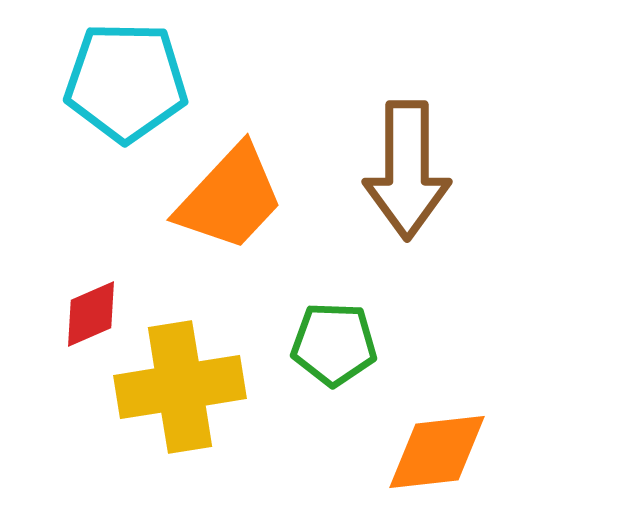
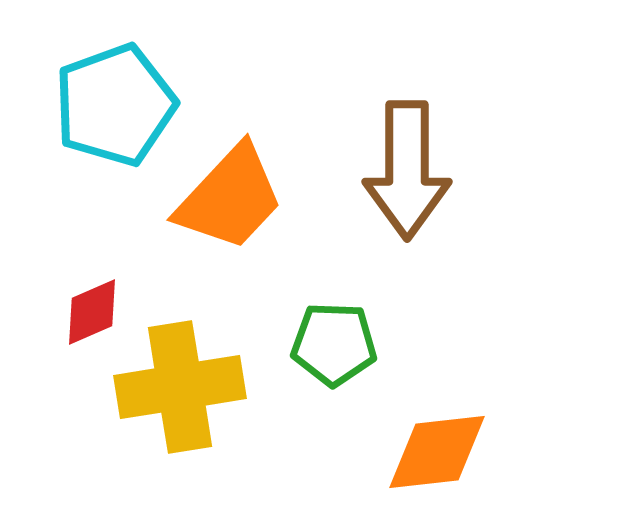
cyan pentagon: moved 11 px left, 23 px down; rotated 21 degrees counterclockwise
red diamond: moved 1 px right, 2 px up
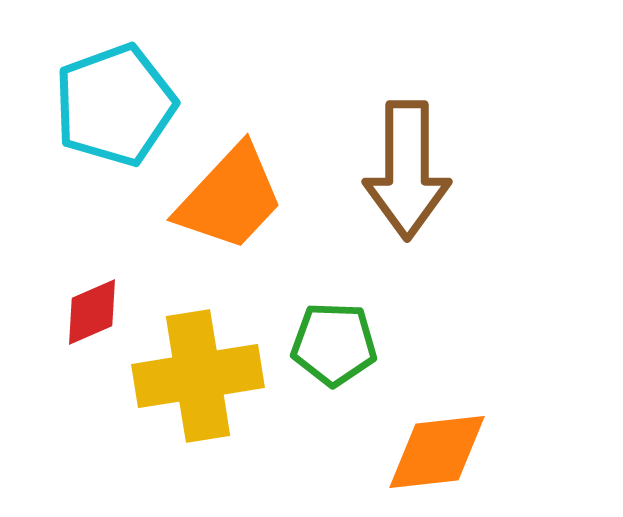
yellow cross: moved 18 px right, 11 px up
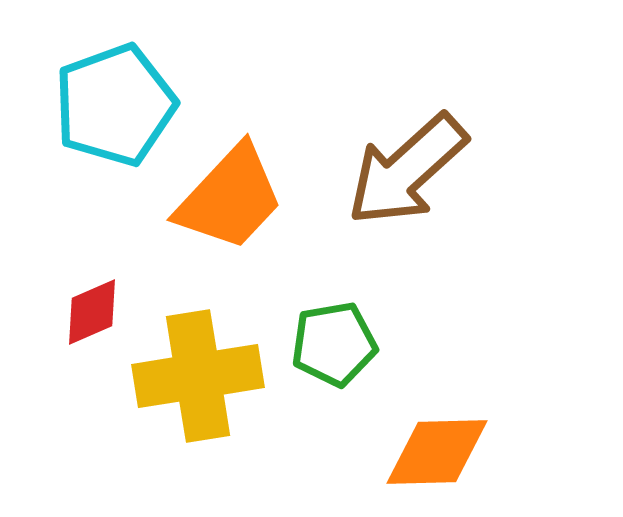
brown arrow: rotated 48 degrees clockwise
green pentagon: rotated 12 degrees counterclockwise
orange diamond: rotated 5 degrees clockwise
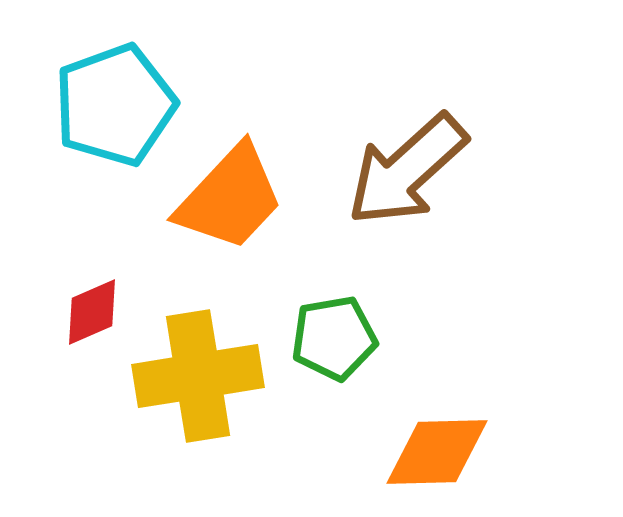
green pentagon: moved 6 px up
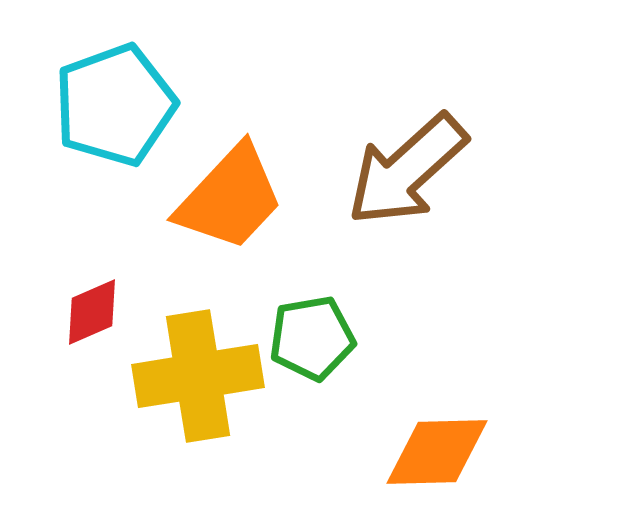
green pentagon: moved 22 px left
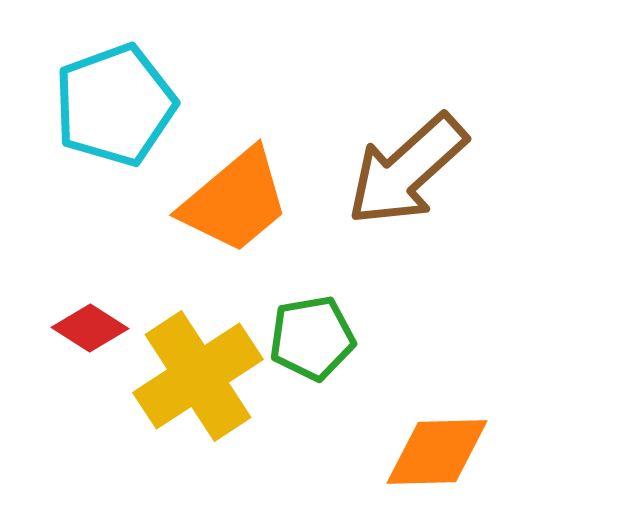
orange trapezoid: moved 5 px right, 3 px down; rotated 7 degrees clockwise
red diamond: moved 2 px left, 16 px down; rotated 56 degrees clockwise
yellow cross: rotated 24 degrees counterclockwise
